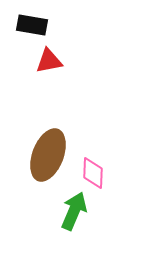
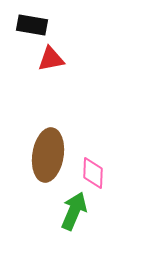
red triangle: moved 2 px right, 2 px up
brown ellipse: rotated 12 degrees counterclockwise
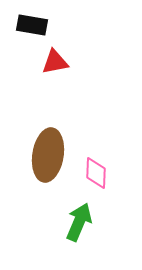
red triangle: moved 4 px right, 3 px down
pink diamond: moved 3 px right
green arrow: moved 5 px right, 11 px down
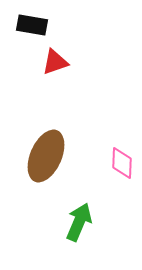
red triangle: rotated 8 degrees counterclockwise
brown ellipse: moved 2 px left, 1 px down; rotated 15 degrees clockwise
pink diamond: moved 26 px right, 10 px up
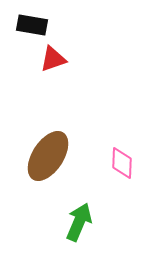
red triangle: moved 2 px left, 3 px up
brown ellipse: moved 2 px right; rotated 9 degrees clockwise
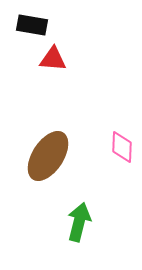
red triangle: rotated 24 degrees clockwise
pink diamond: moved 16 px up
green arrow: rotated 9 degrees counterclockwise
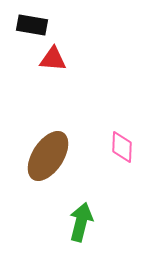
green arrow: moved 2 px right
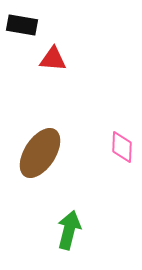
black rectangle: moved 10 px left
brown ellipse: moved 8 px left, 3 px up
green arrow: moved 12 px left, 8 px down
